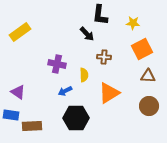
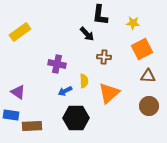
yellow semicircle: moved 6 px down
orange triangle: rotated 10 degrees counterclockwise
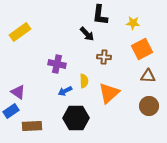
blue rectangle: moved 4 px up; rotated 42 degrees counterclockwise
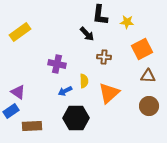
yellow star: moved 6 px left, 1 px up
